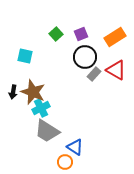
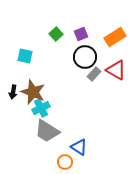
blue triangle: moved 4 px right
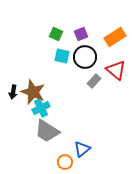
green square: rotated 24 degrees counterclockwise
cyan square: moved 37 px right
red triangle: rotated 10 degrees clockwise
gray rectangle: moved 7 px down
blue triangle: moved 3 px right, 2 px down; rotated 48 degrees clockwise
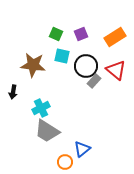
black circle: moved 1 px right, 9 px down
brown star: moved 27 px up; rotated 15 degrees counterclockwise
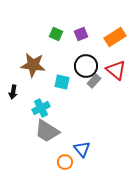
cyan square: moved 26 px down
blue triangle: rotated 30 degrees counterclockwise
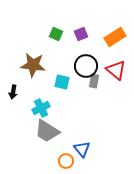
gray rectangle: rotated 32 degrees counterclockwise
orange circle: moved 1 px right, 1 px up
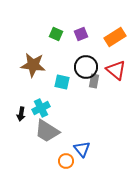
black circle: moved 1 px down
black arrow: moved 8 px right, 22 px down
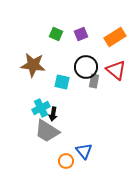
black arrow: moved 32 px right
blue triangle: moved 2 px right, 2 px down
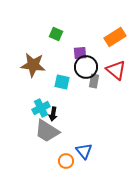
purple square: moved 1 px left, 19 px down; rotated 16 degrees clockwise
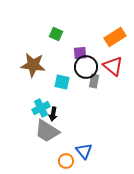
red triangle: moved 3 px left, 4 px up
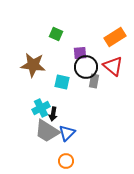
blue triangle: moved 17 px left, 18 px up; rotated 24 degrees clockwise
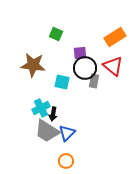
black circle: moved 1 px left, 1 px down
